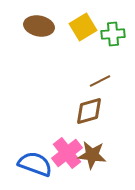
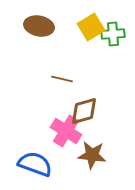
yellow square: moved 8 px right
brown line: moved 38 px left, 2 px up; rotated 40 degrees clockwise
brown diamond: moved 5 px left
pink cross: moved 1 px left, 22 px up; rotated 20 degrees counterclockwise
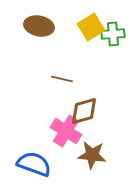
blue semicircle: moved 1 px left
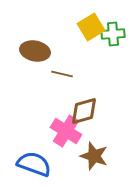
brown ellipse: moved 4 px left, 25 px down
brown line: moved 5 px up
brown star: moved 2 px right, 1 px down; rotated 12 degrees clockwise
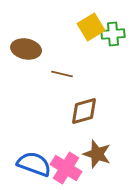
brown ellipse: moved 9 px left, 2 px up
pink cross: moved 37 px down
brown star: moved 3 px right, 2 px up
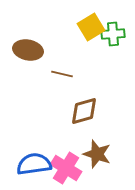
brown ellipse: moved 2 px right, 1 px down
blue semicircle: rotated 28 degrees counterclockwise
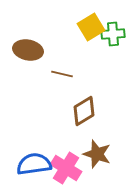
brown diamond: rotated 16 degrees counterclockwise
